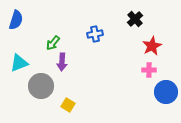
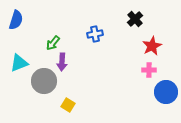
gray circle: moved 3 px right, 5 px up
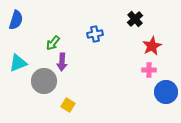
cyan triangle: moved 1 px left
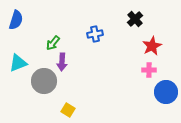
yellow square: moved 5 px down
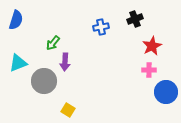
black cross: rotated 21 degrees clockwise
blue cross: moved 6 px right, 7 px up
purple arrow: moved 3 px right
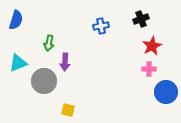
black cross: moved 6 px right
blue cross: moved 1 px up
green arrow: moved 4 px left; rotated 28 degrees counterclockwise
pink cross: moved 1 px up
yellow square: rotated 16 degrees counterclockwise
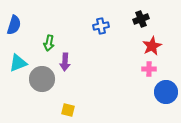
blue semicircle: moved 2 px left, 5 px down
gray circle: moved 2 px left, 2 px up
